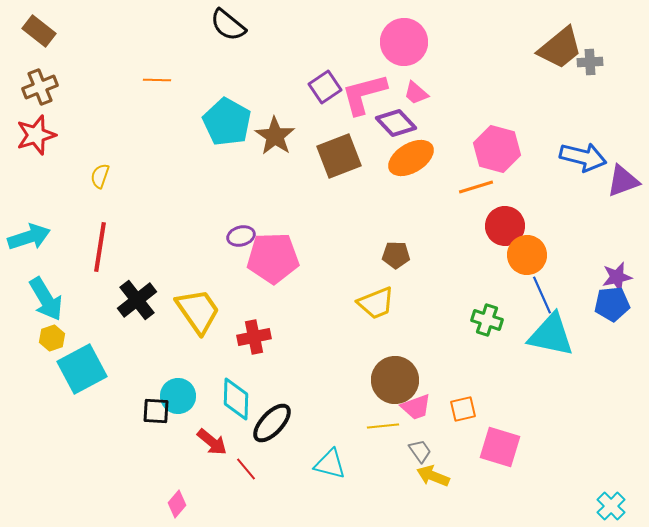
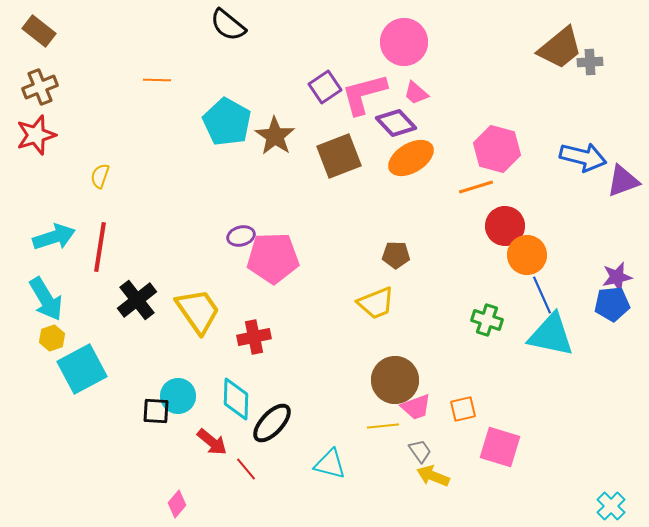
cyan arrow at (29, 237): moved 25 px right
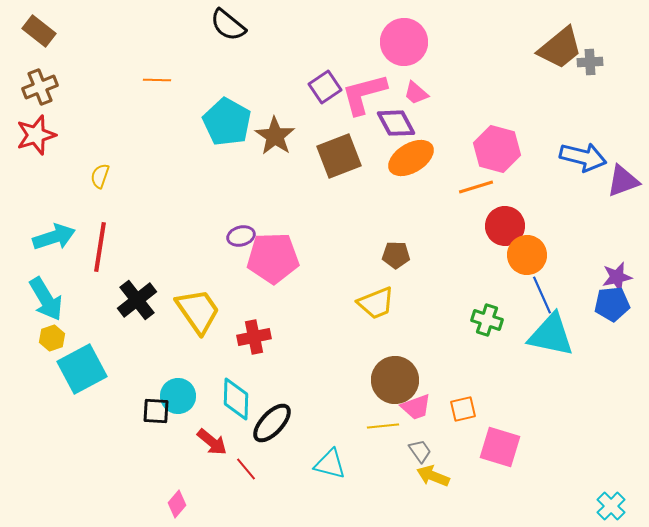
purple diamond at (396, 123): rotated 15 degrees clockwise
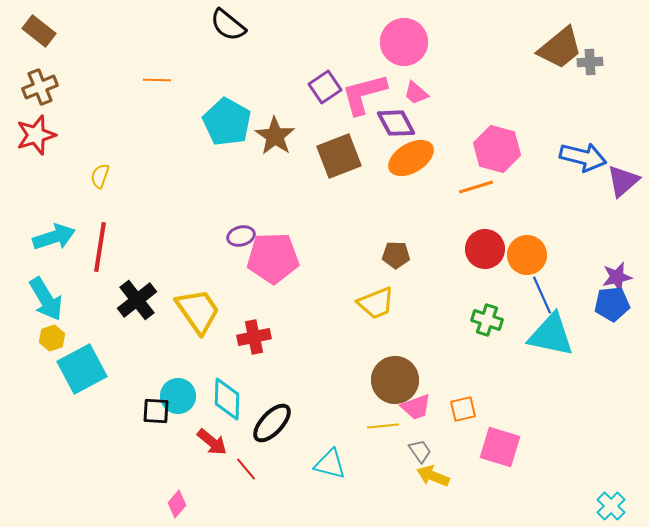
purple triangle at (623, 181): rotated 21 degrees counterclockwise
red circle at (505, 226): moved 20 px left, 23 px down
cyan diamond at (236, 399): moved 9 px left
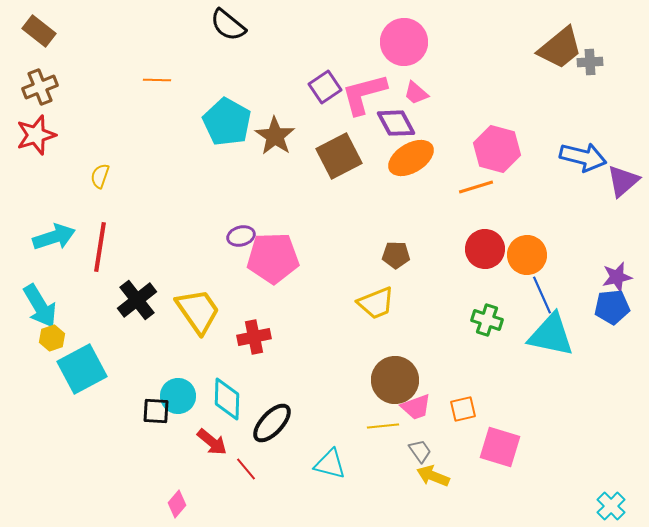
brown square at (339, 156): rotated 6 degrees counterclockwise
cyan arrow at (46, 299): moved 6 px left, 7 px down
blue pentagon at (612, 304): moved 3 px down
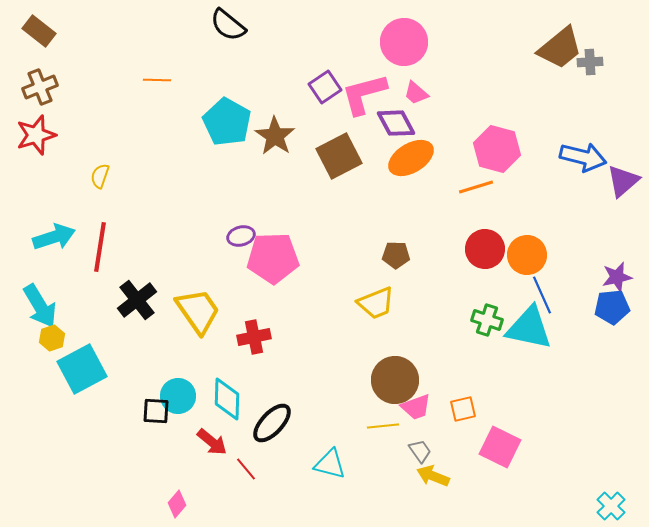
cyan triangle at (551, 335): moved 22 px left, 7 px up
pink square at (500, 447): rotated 9 degrees clockwise
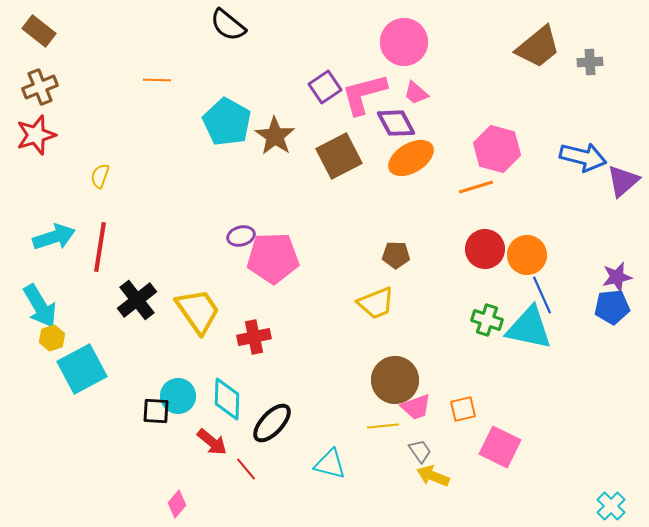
brown trapezoid at (560, 48): moved 22 px left, 1 px up
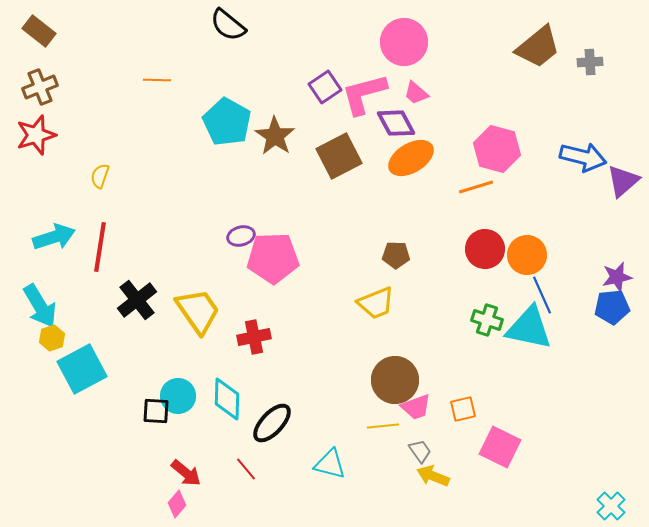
red arrow at (212, 442): moved 26 px left, 31 px down
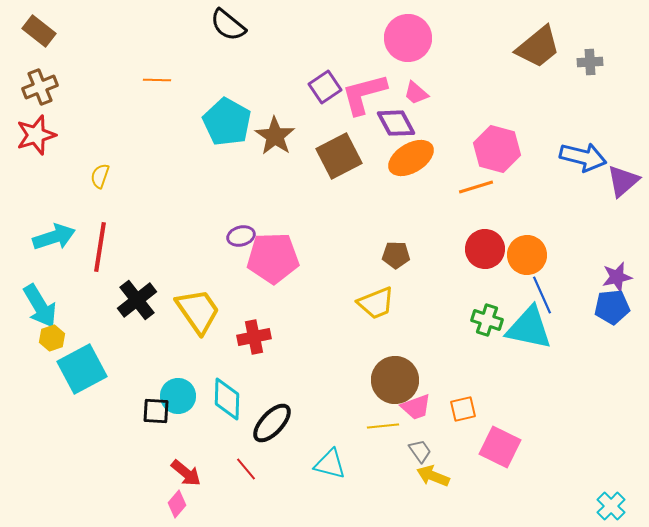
pink circle at (404, 42): moved 4 px right, 4 px up
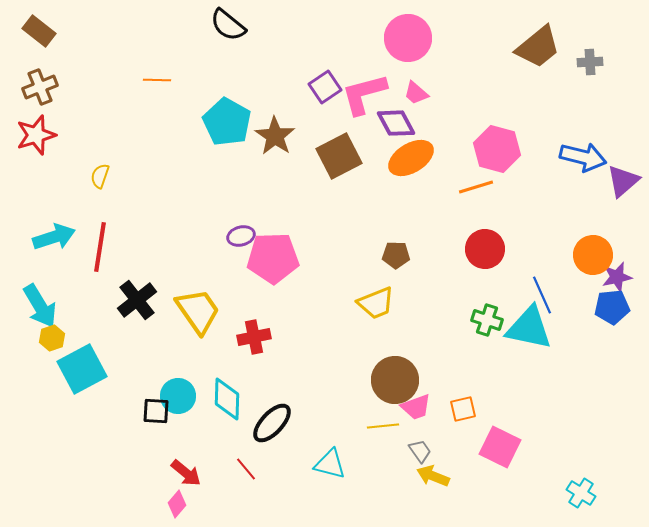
orange circle at (527, 255): moved 66 px right
cyan cross at (611, 506): moved 30 px left, 13 px up; rotated 12 degrees counterclockwise
